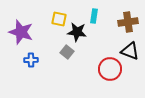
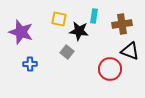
brown cross: moved 6 px left, 2 px down
black star: moved 2 px right, 1 px up
blue cross: moved 1 px left, 4 px down
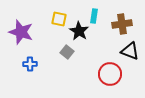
black star: rotated 24 degrees clockwise
red circle: moved 5 px down
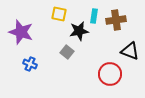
yellow square: moved 5 px up
brown cross: moved 6 px left, 4 px up
black star: rotated 30 degrees clockwise
blue cross: rotated 24 degrees clockwise
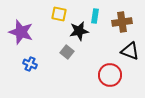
cyan rectangle: moved 1 px right
brown cross: moved 6 px right, 2 px down
red circle: moved 1 px down
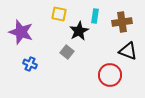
black star: rotated 18 degrees counterclockwise
black triangle: moved 2 px left
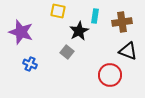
yellow square: moved 1 px left, 3 px up
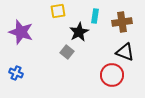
yellow square: rotated 21 degrees counterclockwise
black star: moved 1 px down
black triangle: moved 3 px left, 1 px down
blue cross: moved 14 px left, 9 px down
red circle: moved 2 px right
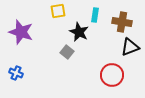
cyan rectangle: moved 1 px up
brown cross: rotated 18 degrees clockwise
black star: rotated 18 degrees counterclockwise
black triangle: moved 5 px right, 5 px up; rotated 42 degrees counterclockwise
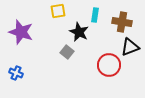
red circle: moved 3 px left, 10 px up
